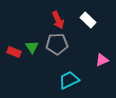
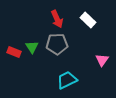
red arrow: moved 1 px left, 1 px up
pink triangle: rotated 32 degrees counterclockwise
cyan trapezoid: moved 2 px left
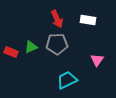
white rectangle: rotated 35 degrees counterclockwise
green triangle: moved 1 px left; rotated 40 degrees clockwise
red rectangle: moved 3 px left
pink triangle: moved 5 px left
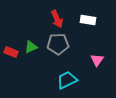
gray pentagon: moved 1 px right
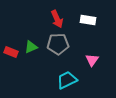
pink triangle: moved 5 px left
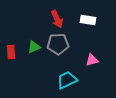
green triangle: moved 3 px right
red rectangle: rotated 64 degrees clockwise
pink triangle: rotated 40 degrees clockwise
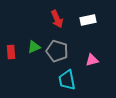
white rectangle: rotated 21 degrees counterclockwise
gray pentagon: moved 1 px left, 7 px down; rotated 20 degrees clockwise
cyan trapezoid: rotated 75 degrees counterclockwise
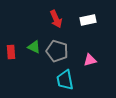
red arrow: moved 1 px left
green triangle: rotated 48 degrees clockwise
pink triangle: moved 2 px left
cyan trapezoid: moved 2 px left
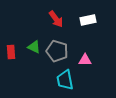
red arrow: rotated 12 degrees counterclockwise
pink triangle: moved 5 px left; rotated 16 degrees clockwise
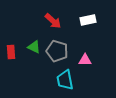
red arrow: moved 3 px left, 2 px down; rotated 12 degrees counterclockwise
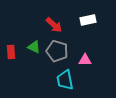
red arrow: moved 1 px right, 4 px down
